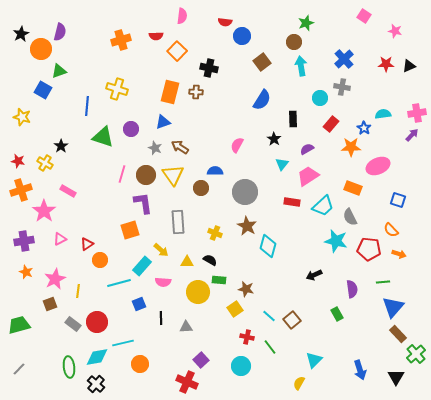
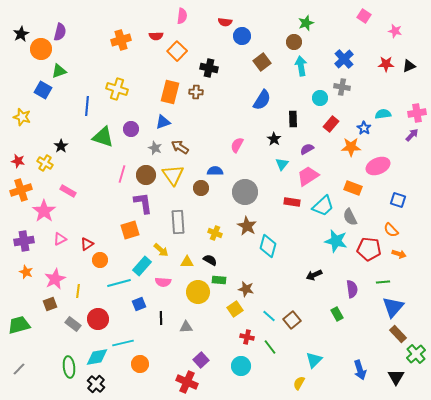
red circle at (97, 322): moved 1 px right, 3 px up
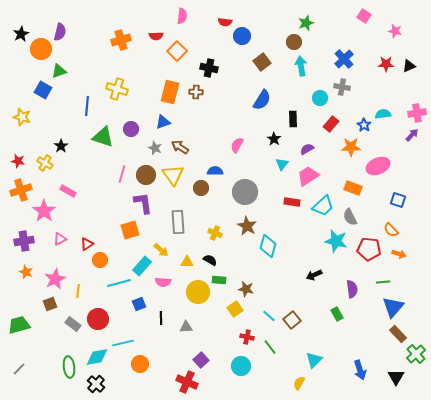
blue star at (364, 128): moved 3 px up
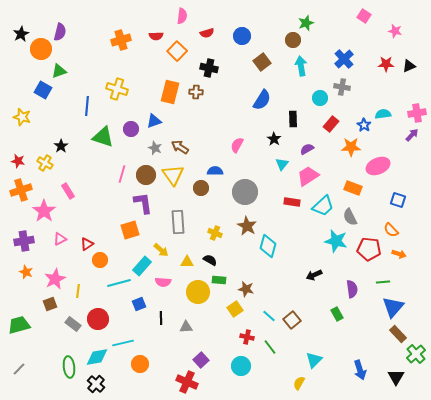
red semicircle at (225, 22): moved 18 px left, 11 px down; rotated 24 degrees counterclockwise
brown circle at (294, 42): moved 1 px left, 2 px up
blue triangle at (163, 122): moved 9 px left, 1 px up
pink rectangle at (68, 191): rotated 28 degrees clockwise
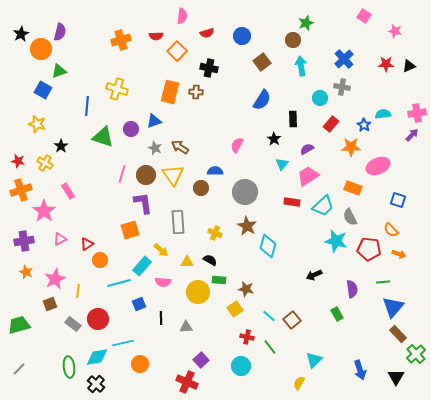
yellow star at (22, 117): moved 15 px right, 7 px down
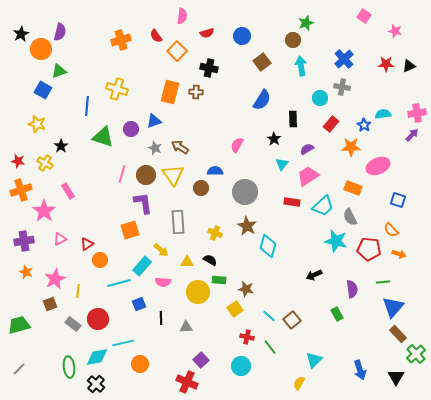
red semicircle at (156, 36): rotated 56 degrees clockwise
